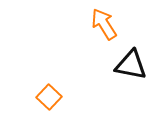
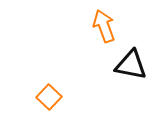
orange arrow: moved 2 px down; rotated 12 degrees clockwise
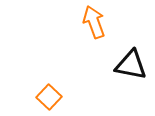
orange arrow: moved 10 px left, 4 px up
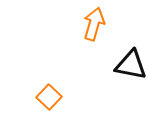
orange arrow: moved 2 px down; rotated 36 degrees clockwise
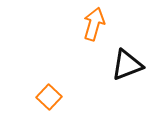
black triangle: moved 4 px left; rotated 32 degrees counterclockwise
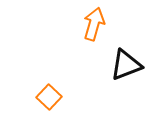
black triangle: moved 1 px left
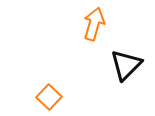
black triangle: rotated 24 degrees counterclockwise
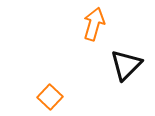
orange square: moved 1 px right
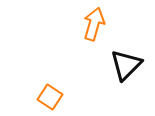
orange square: rotated 10 degrees counterclockwise
